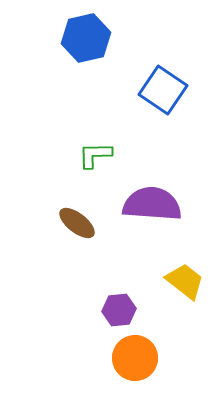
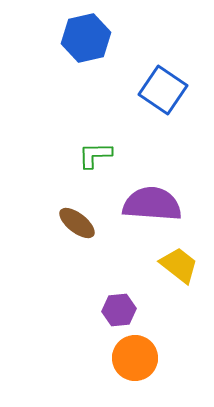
yellow trapezoid: moved 6 px left, 16 px up
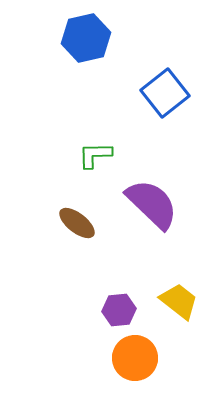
blue square: moved 2 px right, 3 px down; rotated 18 degrees clockwise
purple semicircle: rotated 40 degrees clockwise
yellow trapezoid: moved 36 px down
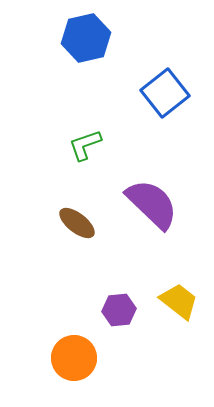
green L-shape: moved 10 px left, 10 px up; rotated 18 degrees counterclockwise
orange circle: moved 61 px left
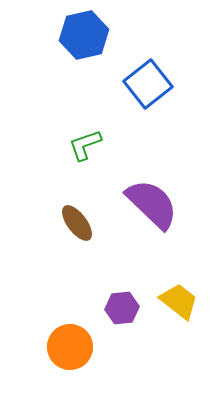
blue hexagon: moved 2 px left, 3 px up
blue square: moved 17 px left, 9 px up
brown ellipse: rotated 15 degrees clockwise
purple hexagon: moved 3 px right, 2 px up
orange circle: moved 4 px left, 11 px up
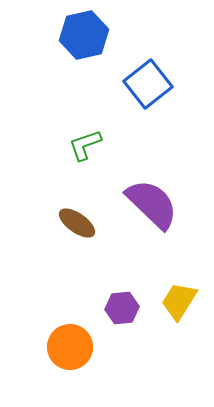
brown ellipse: rotated 18 degrees counterclockwise
yellow trapezoid: rotated 96 degrees counterclockwise
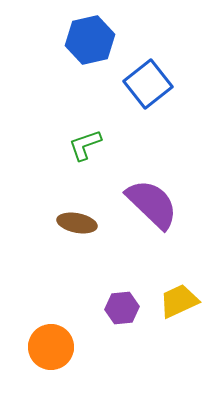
blue hexagon: moved 6 px right, 5 px down
brown ellipse: rotated 24 degrees counterclockwise
yellow trapezoid: rotated 33 degrees clockwise
orange circle: moved 19 px left
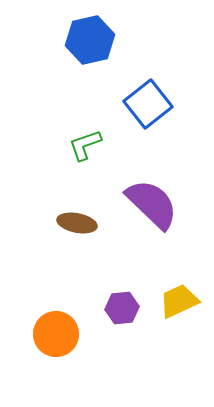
blue square: moved 20 px down
orange circle: moved 5 px right, 13 px up
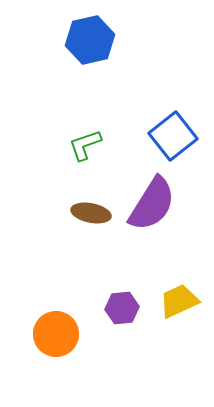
blue square: moved 25 px right, 32 px down
purple semicircle: rotated 78 degrees clockwise
brown ellipse: moved 14 px right, 10 px up
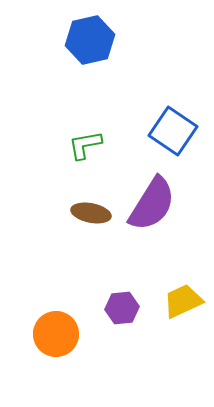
blue square: moved 5 px up; rotated 18 degrees counterclockwise
green L-shape: rotated 9 degrees clockwise
yellow trapezoid: moved 4 px right
